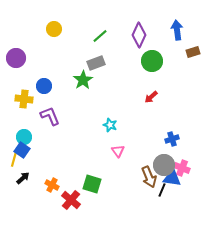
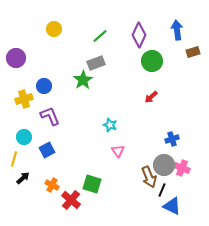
yellow cross: rotated 24 degrees counterclockwise
blue square: moved 25 px right; rotated 28 degrees clockwise
blue triangle: moved 28 px down; rotated 18 degrees clockwise
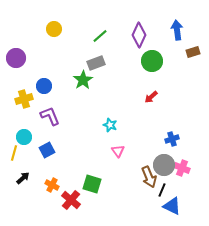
yellow line: moved 6 px up
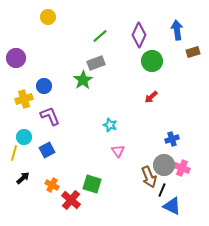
yellow circle: moved 6 px left, 12 px up
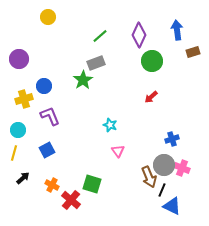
purple circle: moved 3 px right, 1 px down
cyan circle: moved 6 px left, 7 px up
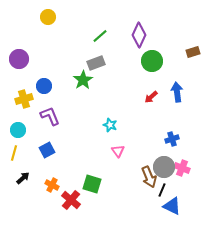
blue arrow: moved 62 px down
gray circle: moved 2 px down
